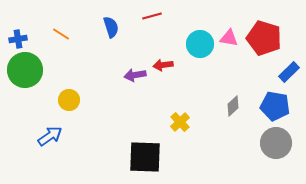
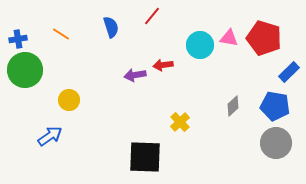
red line: rotated 36 degrees counterclockwise
cyan circle: moved 1 px down
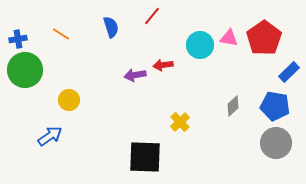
red pentagon: rotated 20 degrees clockwise
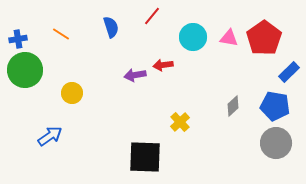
cyan circle: moved 7 px left, 8 px up
yellow circle: moved 3 px right, 7 px up
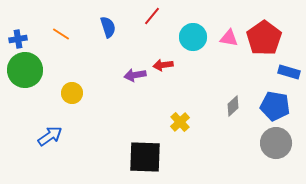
blue semicircle: moved 3 px left
blue rectangle: rotated 60 degrees clockwise
